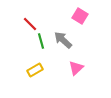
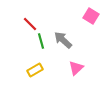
pink square: moved 11 px right
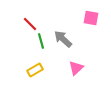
pink square: moved 2 px down; rotated 21 degrees counterclockwise
gray arrow: moved 1 px up
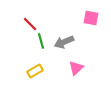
gray arrow: moved 1 px right, 3 px down; rotated 66 degrees counterclockwise
yellow rectangle: moved 1 px down
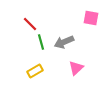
green line: moved 1 px down
